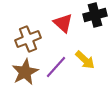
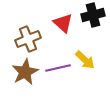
black cross: moved 2 px left
purple line: moved 2 px right, 1 px down; rotated 35 degrees clockwise
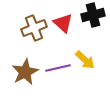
brown cross: moved 6 px right, 11 px up
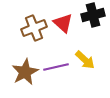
purple line: moved 2 px left, 1 px up
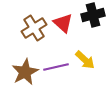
brown cross: rotated 10 degrees counterclockwise
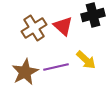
red triangle: moved 3 px down
yellow arrow: moved 1 px right
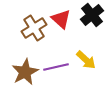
black cross: moved 1 px left; rotated 25 degrees counterclockwise
red triangle: moved 2 px left, 7 px up
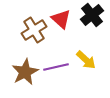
brown cross: moved 2 px down
